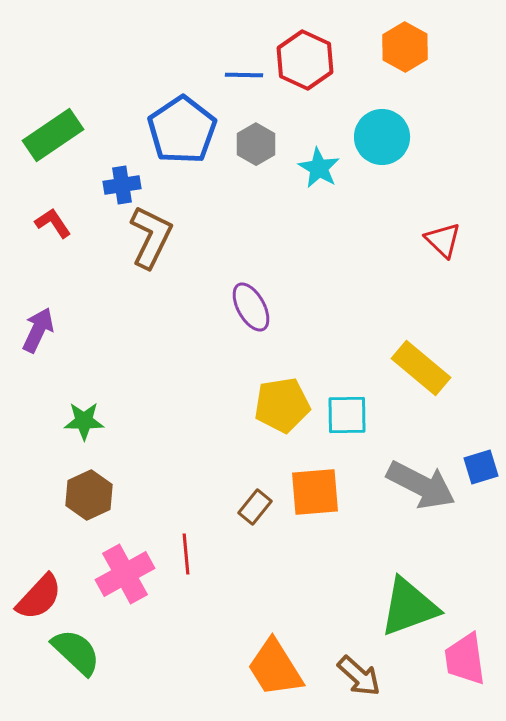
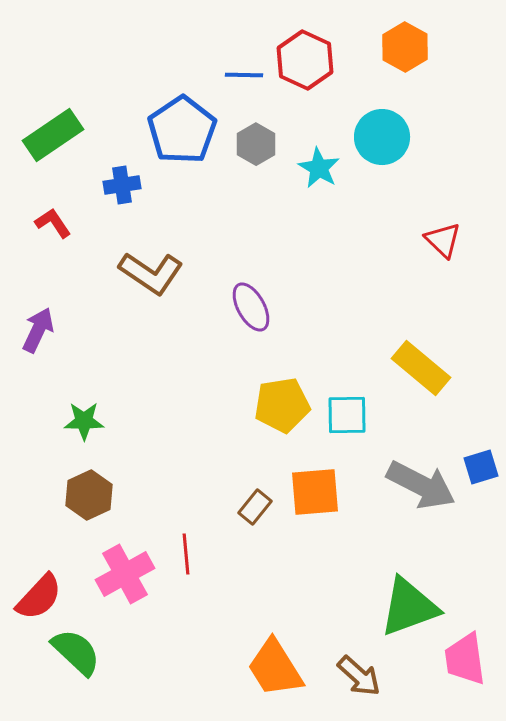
brown L-shape: moved 36 px down; rotated 98 degrees clockwise
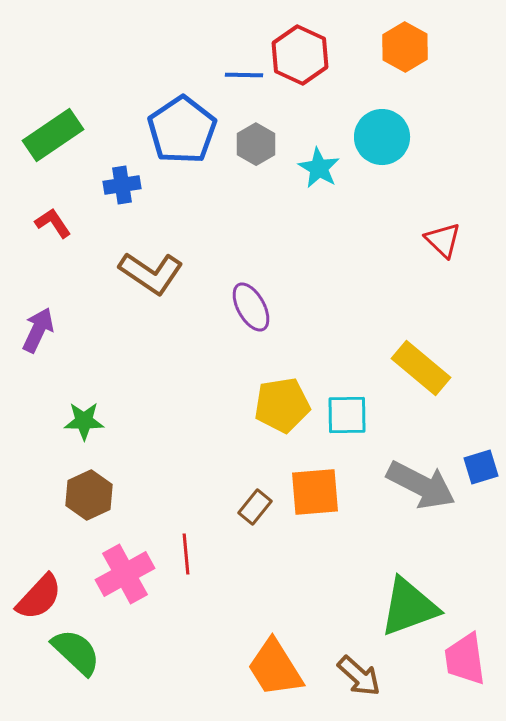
red hexagon: moved 5 px left, 5 px up
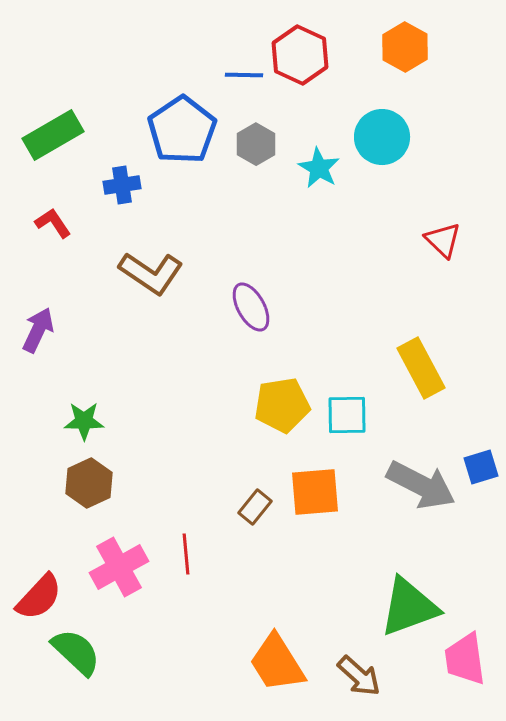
green rectangle: rotated 4 degrees clockwise
yellow rectangle: rotated 22 degrees clockwise
brown hexagon: moved 12 px up
pink cross: moved 6 px left, 7 px up
orange trapezoid: moved 2 px right, 5 px up
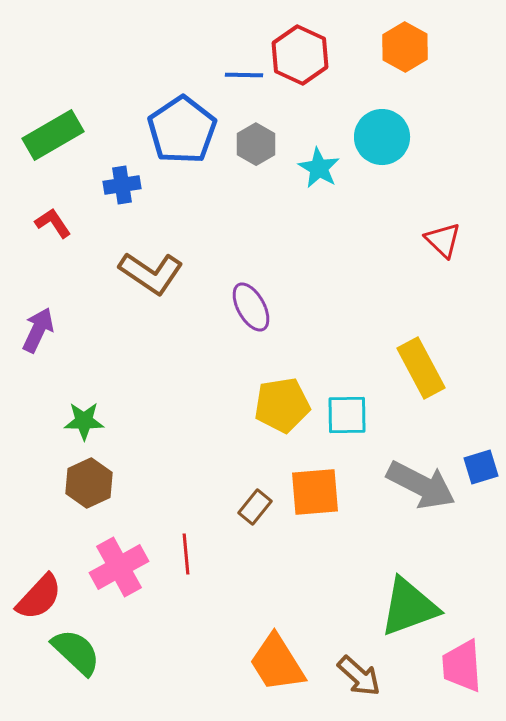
pink trapezoid: moved 3 px left, 7 px down; rotated 4 degrees clockwise
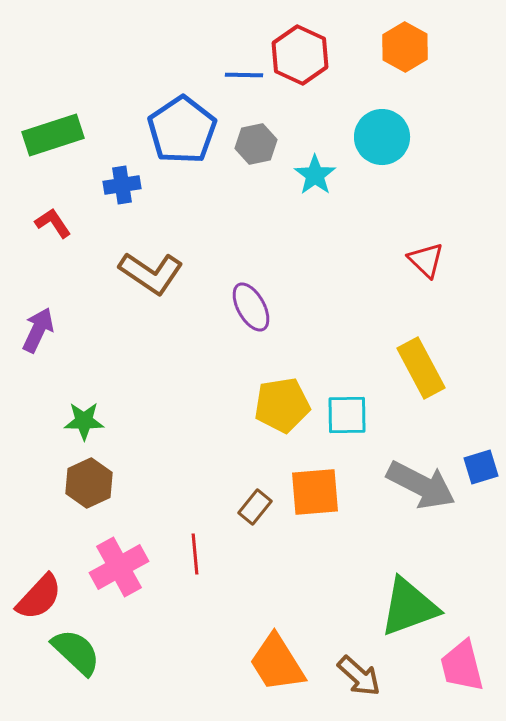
green rectangle: rotated 12 degrees clockwise
gray hexagon: rotated 18 degrees clockwise
cyan star: moved 4 px left, 7 px down; rotated 6 degrees clockwise
red triangle: moved 17 px left, 20 px down
red line: moved 9 px right
pink trapezoid: rotated 10 degrees counterclockwise
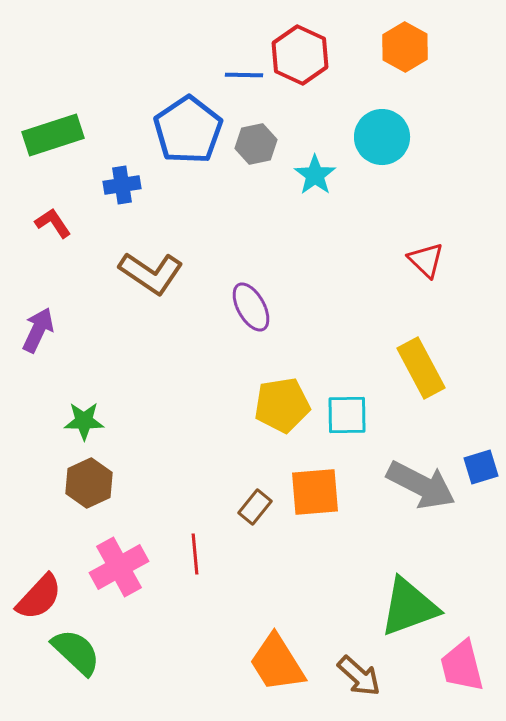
blue pentagon: moved 6 px right
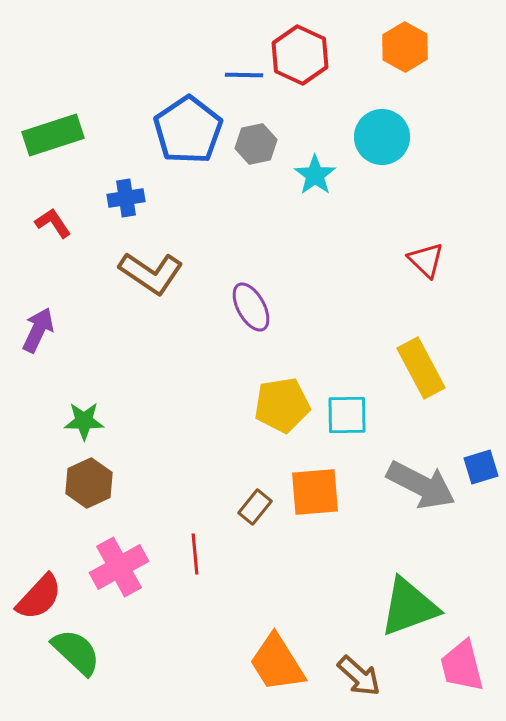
blue cross: moved 4 px right, 13 px down
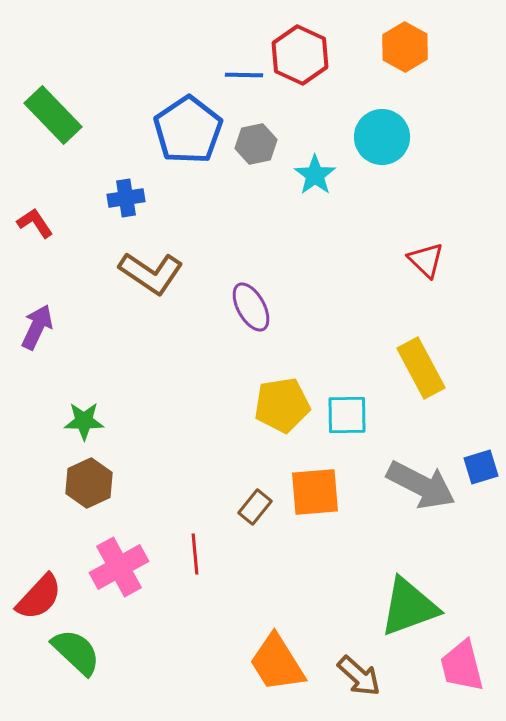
green rectangle: moved 20 px up; rotated 64 degrees clockwise
red L-shape: moved 18 px left
purple arrow: moved 1 px left, 3 px up
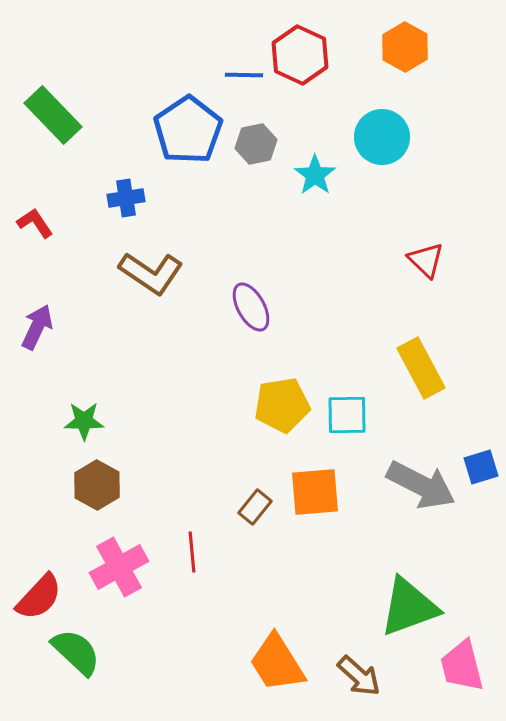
brown hexagon: moved 8 px right, 2 px down; rotated 6 degrees counterclockwise
red line: moved 3 px left, 2 px up
